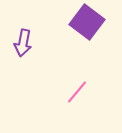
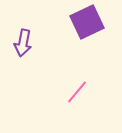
purple square: rotated 28 degrees clockwise
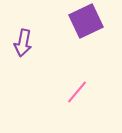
purple square: moved 1 px left, 1 px up
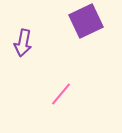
pink line: moved 16 px left, 2 px down
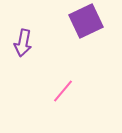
pink line: moved 2 px right, 3 px up
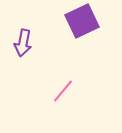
purple square: moved 4 px left
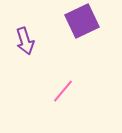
purple arrow: moved 2 px right, 2 px up; rotated 28 degrees counterclockwise
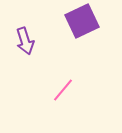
pink line: moved 1 px up
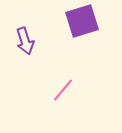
purple square: rotated 8 degrees clockwise
